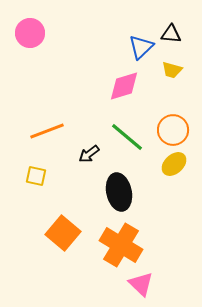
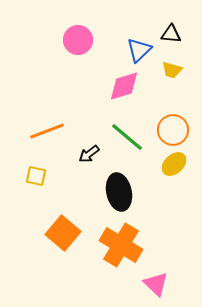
pink circle: moved 48 px right, 7 px down
blue triangle: moved 2 px left, 3 px down
pink triangle: moved 15 px right
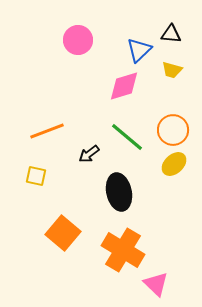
orange cross: moved 2 px right, 5 px down
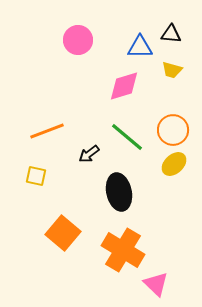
blue triangle: moved 1 px right, 3 px up; rotated 44 degrees clockwise
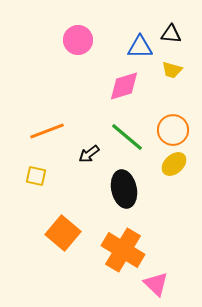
black ellipse: moved 5 px right, 3 px up
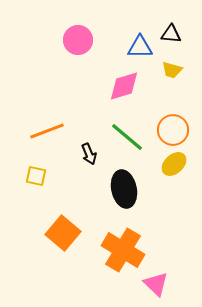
black arrow: rotated 75 degrees counterclockwise
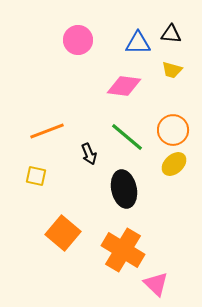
blue triangle: moved 2 px left, 4 px up
pink diamond: rotated 24 degrees clockwise
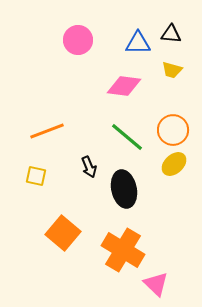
black arrow: moved 13 px down
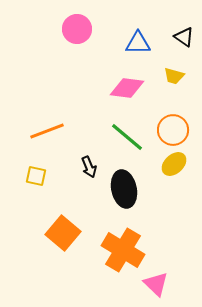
black triangle: moved 13 px right, 3 px down; rotated 30 degrees clockwise
pink circle: moved 1 px left, 11 px up
yellow trapezoid: moved 2 px right, 6 px down
pink diamond: moved 3 px right, 2 px down
